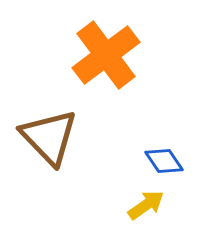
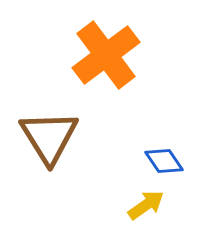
brown triangle: rotated 12 degrees clockwise
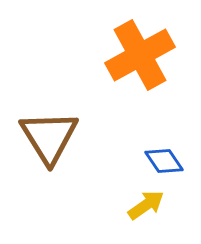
orange cross: moved 34 px right; rotated 8 degrees clockwise
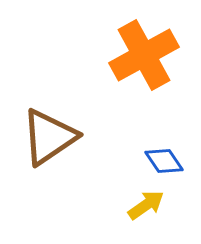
orange cross: moved 4 px right
brown triangle: rotated 28 degrees clockwise
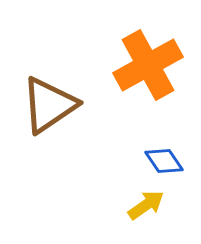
orange cross: moved 4 px right, 10 px down
brown triangle: moved 32 px up
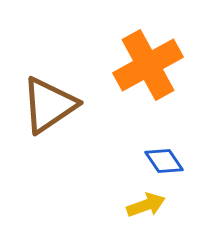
yellow arrow: rotated 15 degrees clockwise
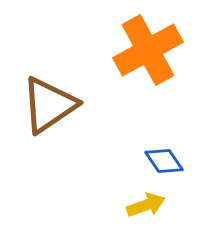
orange cross: moved 15 px up
